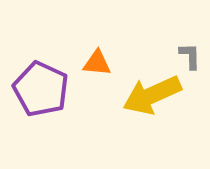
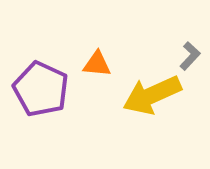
gray L-shape: rotated 44 degrees clockwise
orange triangle: moved 1 px down
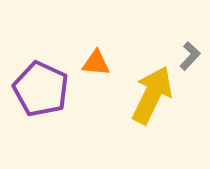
orange triangle: moved 1 px left, 1 px up
yellow arrow: rotated 140 degrees clockwise
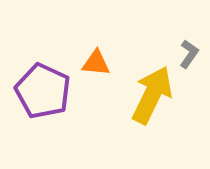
gray L-shape: moved 1 px left, 2 px up; rotated 8 degrees counterclockwise
purple pentagon: moved 2 px right, 2 px down
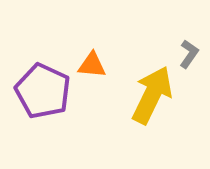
orange triangle: moved 4 px left, 2 px down
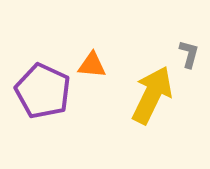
gray L-shape: rotated 20 degrees counterclockwise
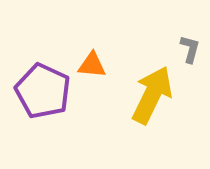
gray L-shape: moved 1 px right, 5 px up
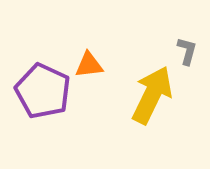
gray L-shape: moved 3 px left, 2 px down
orange triangle: moved 3 px left; rotated 12 degrees counterclockwise
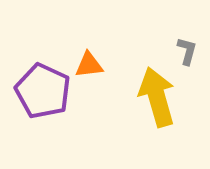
yellow arrow: moved 5 px right, 2 px down; rotated 42 degrees counterclockwise
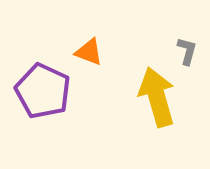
orange triangle: moved 13 px up; rotated 28 degrees clockwise
